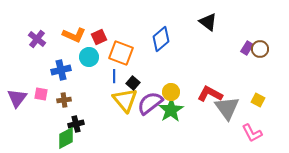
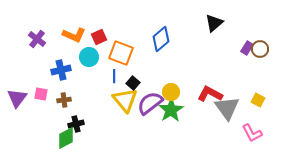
black triangle: moved 6 px right, 1 px down; rotated 42 degrees clockwise
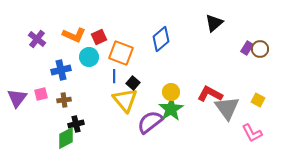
pink square: rotated 24 degrees counterclockwise
purple semicircle: moved 19 px down
green star: moved 1 px up
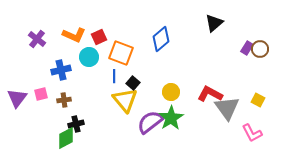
green star: moved 9 px down
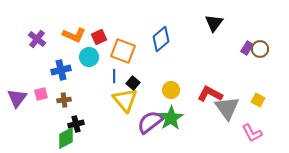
black triangle: rotated 12 degrees counterclockwise
orange square: moved 2 px right, 2 px up
yellow circle: moved 2 px up
